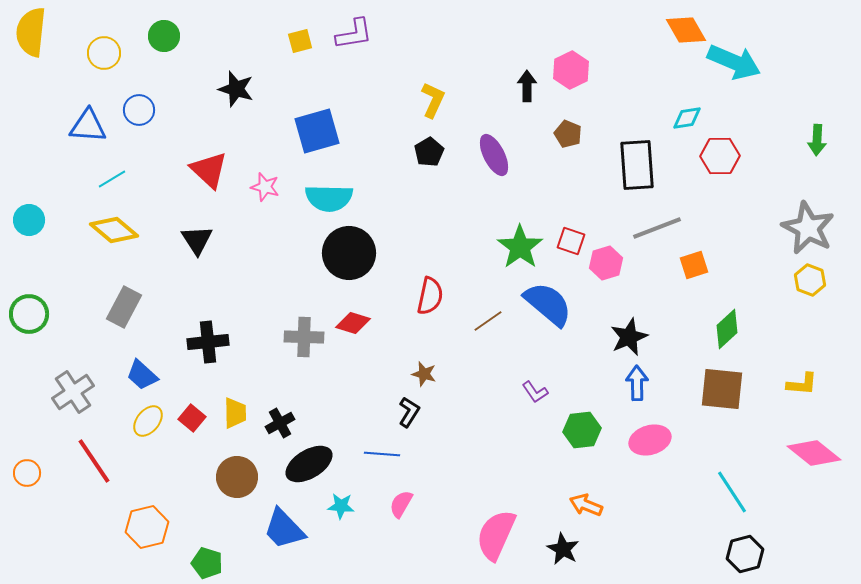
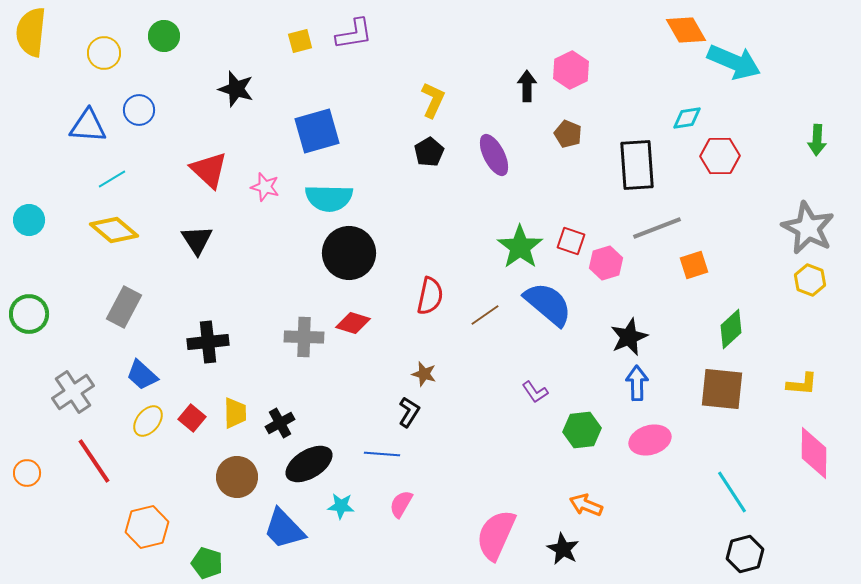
brown line at (488, 321): moved 3 px left, 6 px up
green diamond at (727, 329): moved 4 px right
pink diamond at (814, 453): rotated 52 degrees clockwise
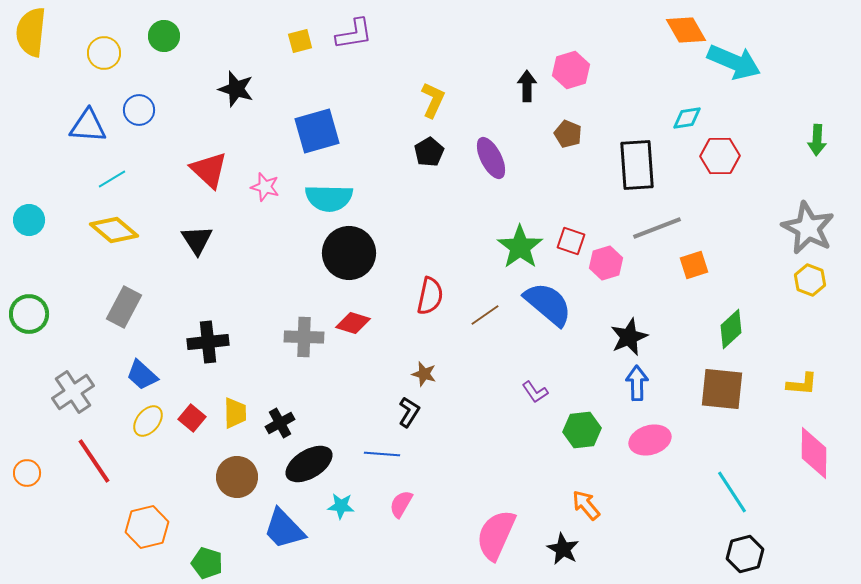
pink hexagon at (571, 70): rotated 9 degrees clockwise
purple ellipse at (494, 155): moved 3 px left, 3 px down
orange arrow at (586, 505): rotated 28 degrees clockwise
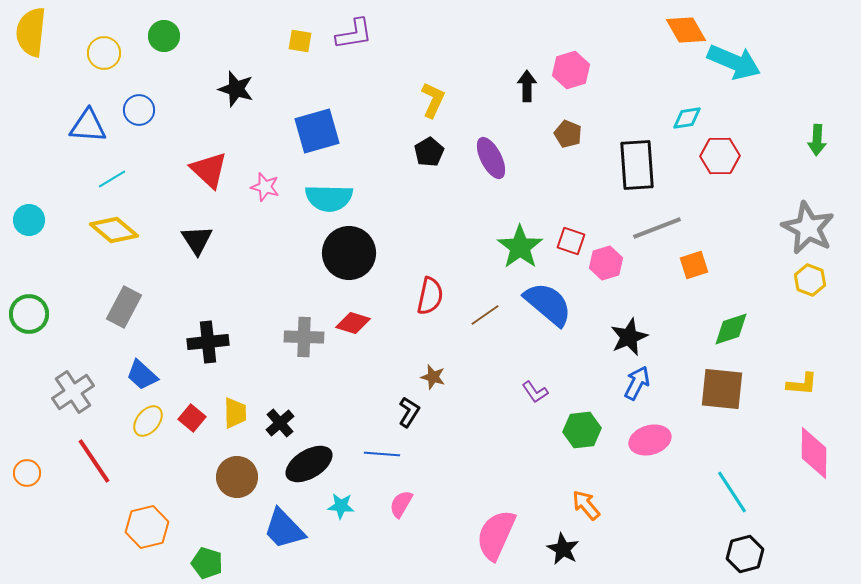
yellow square at (300, 41): rotated 25 degrees clockwise
green diamond at (731, 329): rotated 24 degrees clockwise
brown star at (424, 374): moved 9 px right, 3 px down
blue arrow at (637, 383): rotated 28 degrees clockwise
black cross at (280, 423): rotated 12 degrees counterclockwise
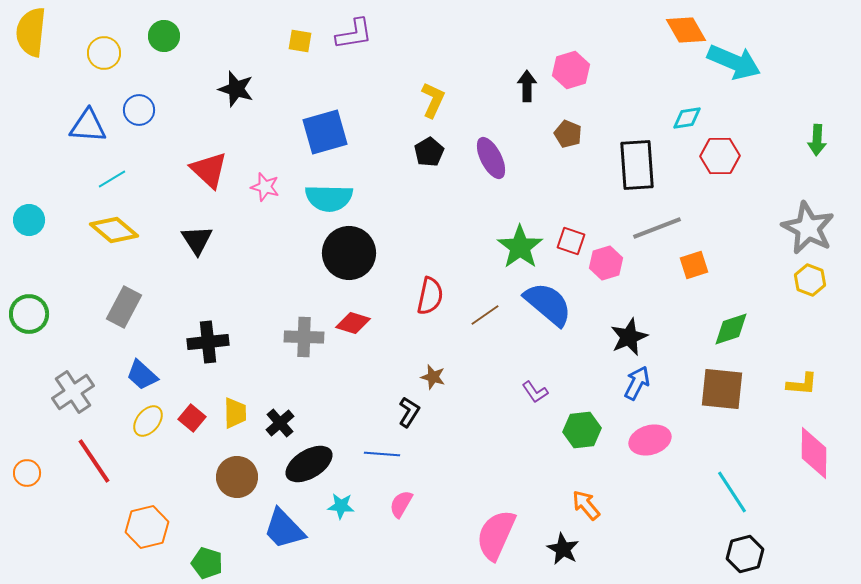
blue square at (317, 131): moved 8 px right, 1 px down
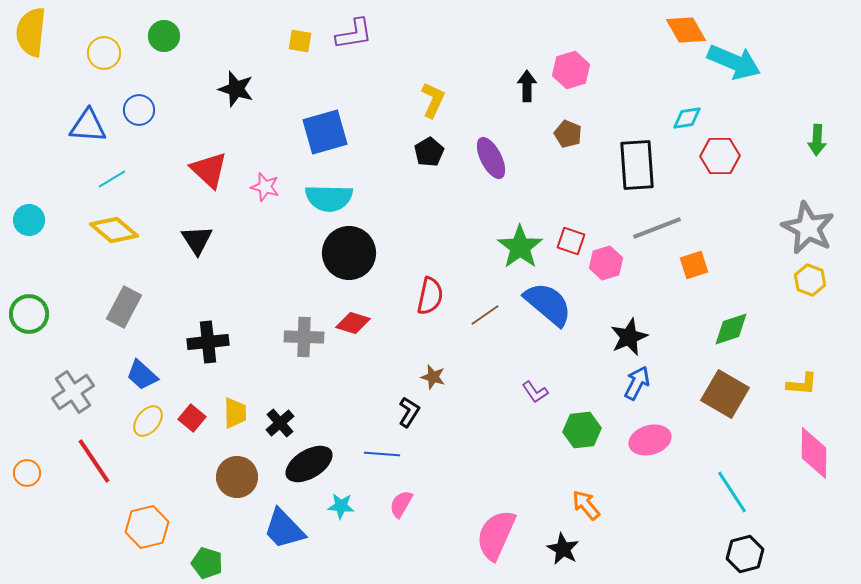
brown square at (722, 389): moved 3 px right, 5 px down; rotated 24 degrees clockwise
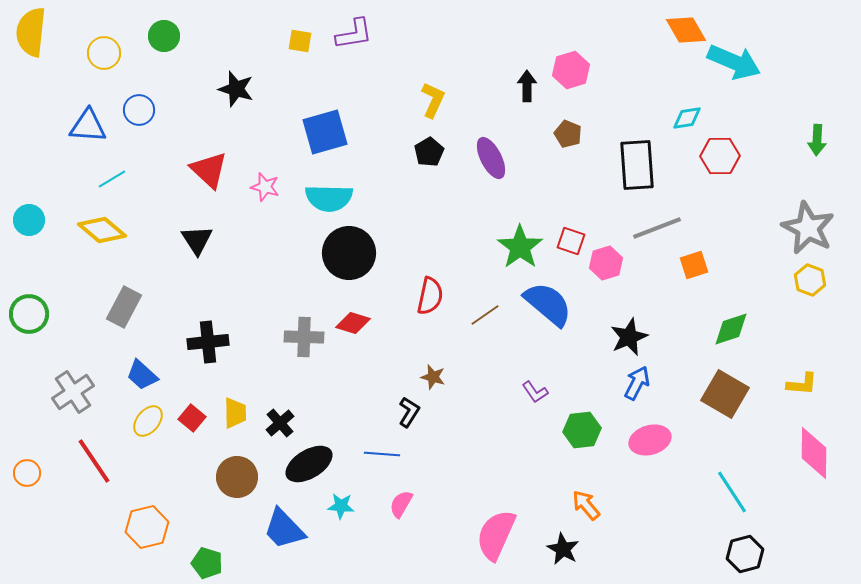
yellow diamond at (114, 230): moved 12 px left
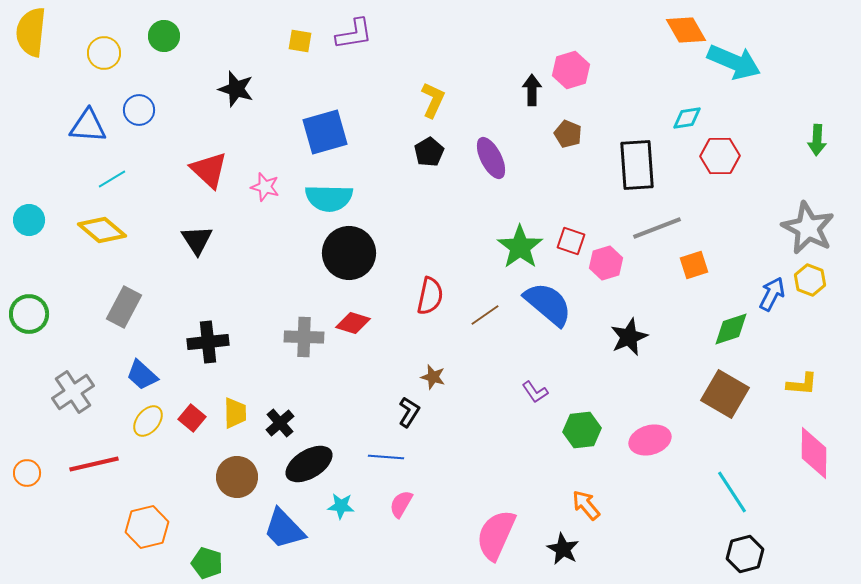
black arrow at (527, 86): moved 5 px right, 4 px down
blue arrow at (637, 383): moved 135 px right, 89 px up
blue line at (382, 454): moved 4 px right, 3 px down
red line at (94, 461): moved 3 px down; rotated 69 degrees counterclockwise
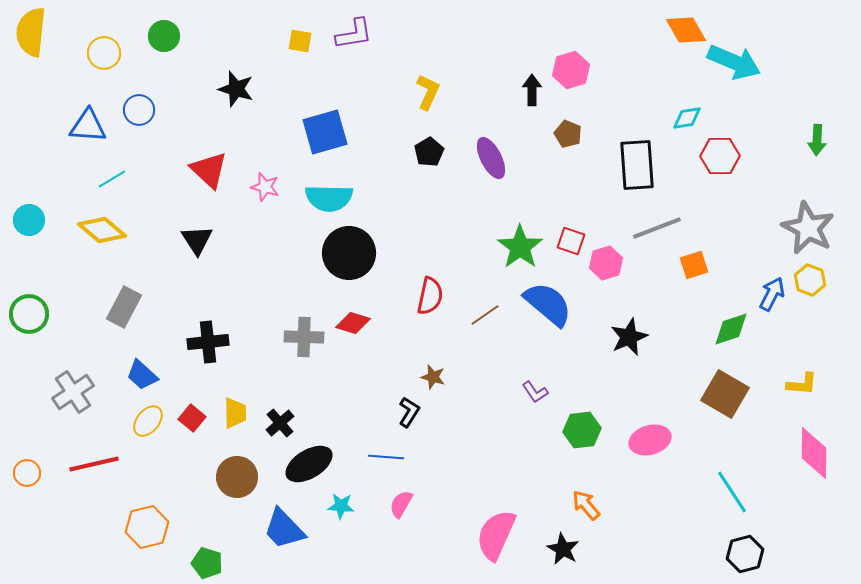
yellow L-shape at (433, 100): moved 5 px left, 8 px up
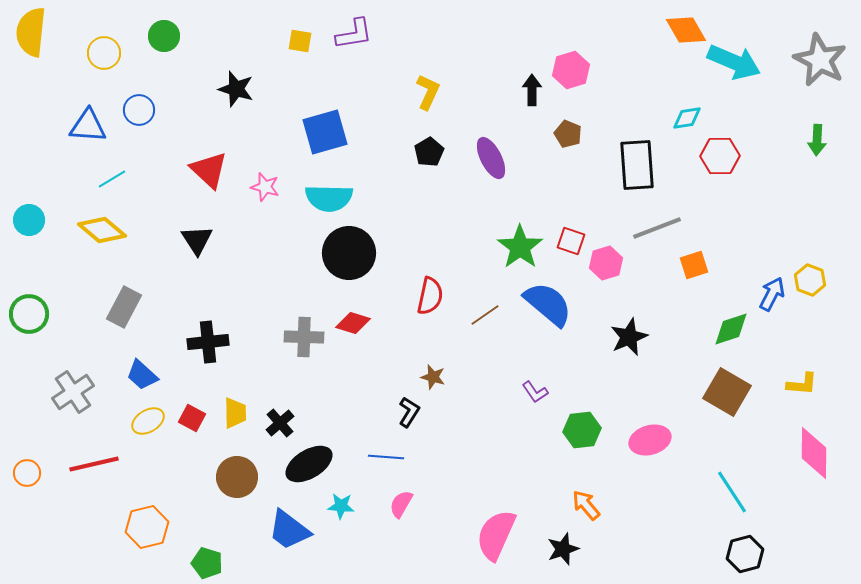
gray star at (808, 228): moved 12 px right, 168 px up
brown square at (725, 394): moved 2 px right, 2 px up
red square at (192, 418): rotated 12 degrees counterclockwise
yellow ellipse at (148, 421): rotated 20 degrees clockwise
blue trapezoid at (284, 529): moved 5 px right, 1 px down; rotated 9 degrees counterclockwise
black star at (563, 549): rotated 24 degrees clockwise
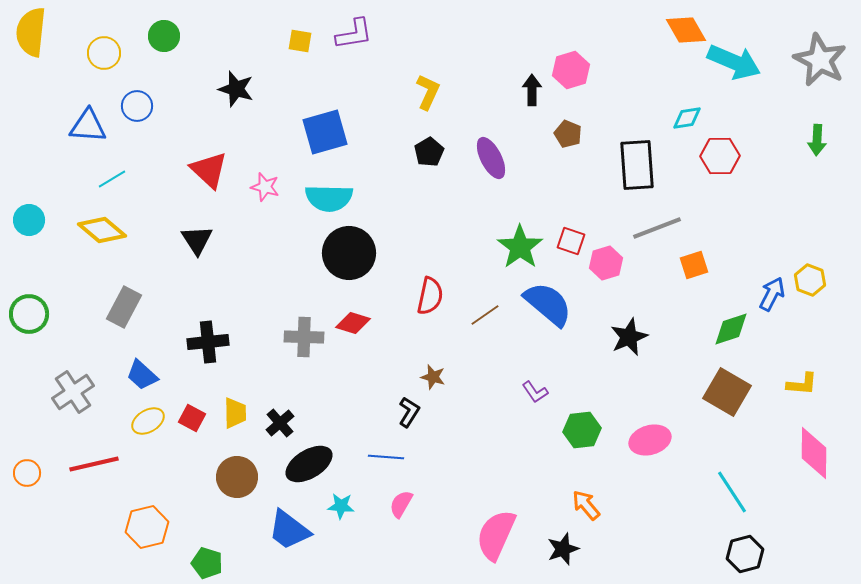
blue circle at (139, 110): moved 2 px left, 4 px up
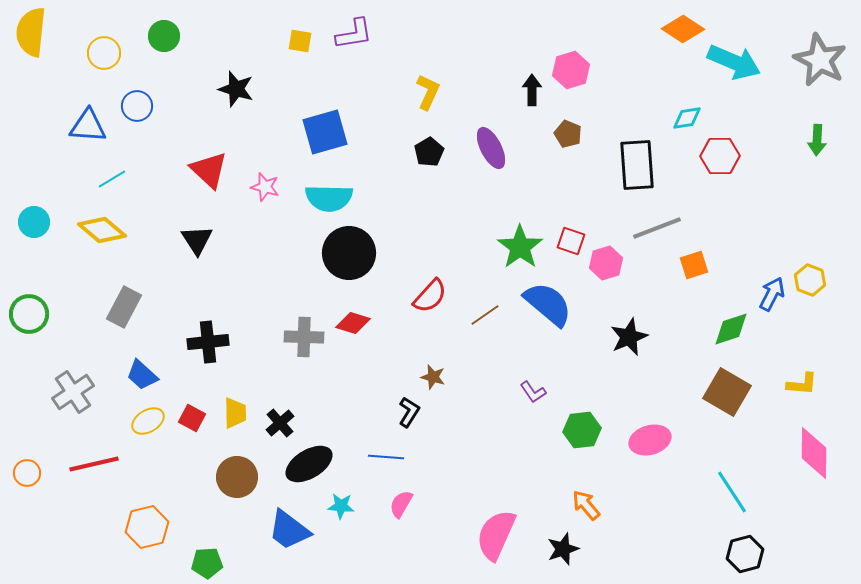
orange diamond at (686, 30): moved 3 px left, 1 px up; rotated 27 degrees counterclockwise
purple ellipse at (491, 158): moved 10 px up
cyan circle at (29, 220): moved 5 px right, 2 px down
red semicircle at (430, 296): rotated 30 degrees clockwise
purple L-shape at (535, 392): moved 2 px left
green pentagon at (207, 563): rotated 20 degrees counterclockwise
